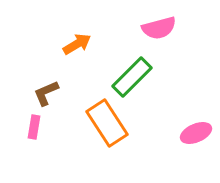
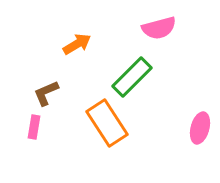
pink ellipse: moved 4 px right, 5 px up; rotated 52 degrees counterclockwise
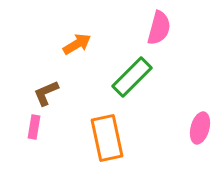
pink semicircle: rotated 60 degrees counterclockwise
orange rectangle: moved 15 px down; rotated 21 degrees clockwise
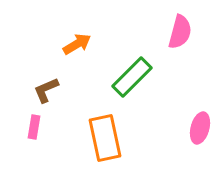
pink semicircle: moved 21 px right, 4 px down
brown L-shape: moved 3 px up
orange rectangle: moved 2 px left
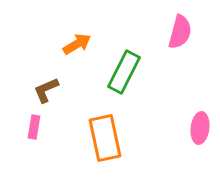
green rectangle: moved 8 px left, 5 px up; rotated 18 degrees counterclockwise
pink ellipse: rotated 8 degrees counterclockwise
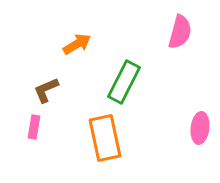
green rectangle: moved 10 px down
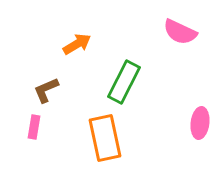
pink semicircle: rotated 100 degrees clockwise
pink ellipse: moved 5 px up
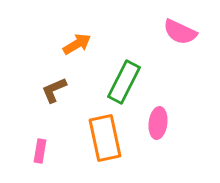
brown L-shape: moved 8 px right
pink ellipse: moved 42 px left
pink rectangle: moved 6 px right, 24 px down
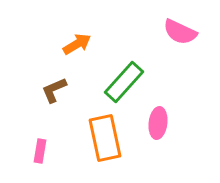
green rectangle: rotated 15 degrees clockwise
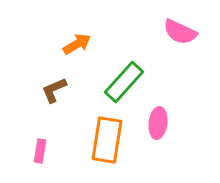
orange rectangle: moved 2 px right, 2 px down; rotated 21 degrees clockwise
